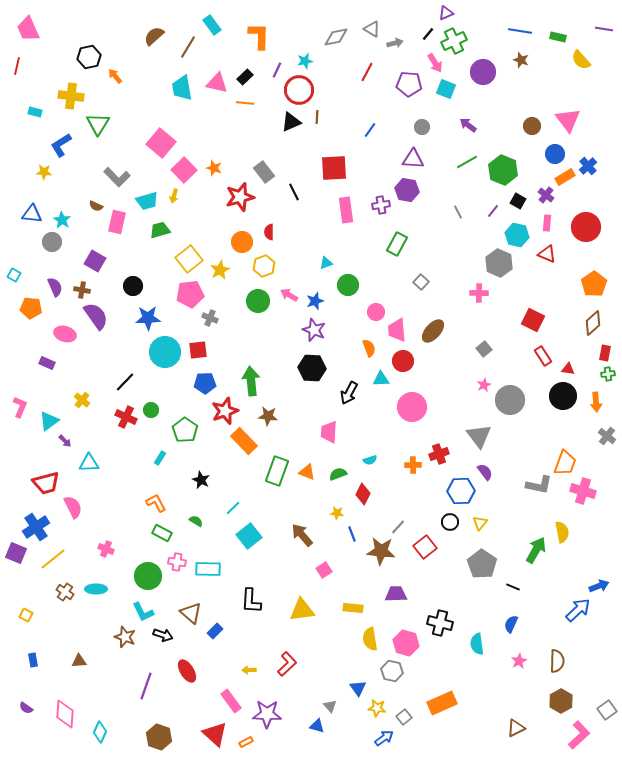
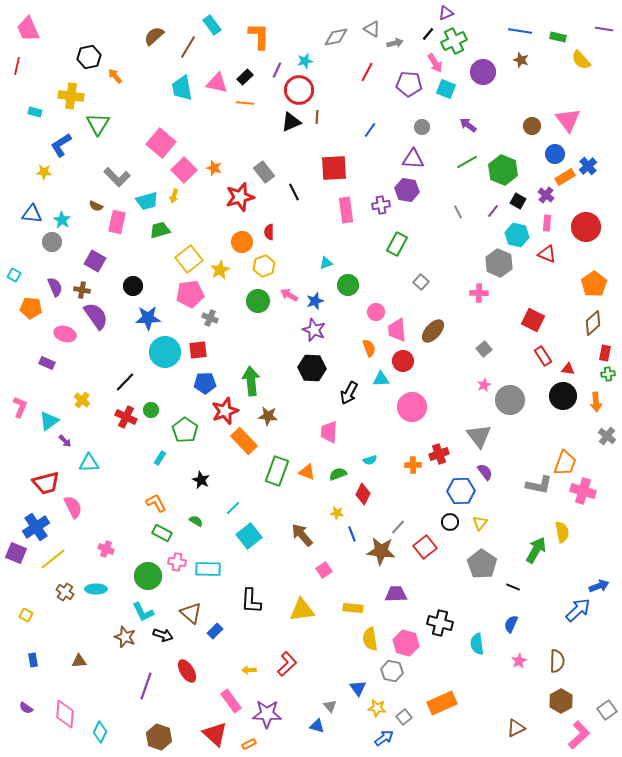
orange rectangle at (246, 742): moved 3 px right, 2 px down
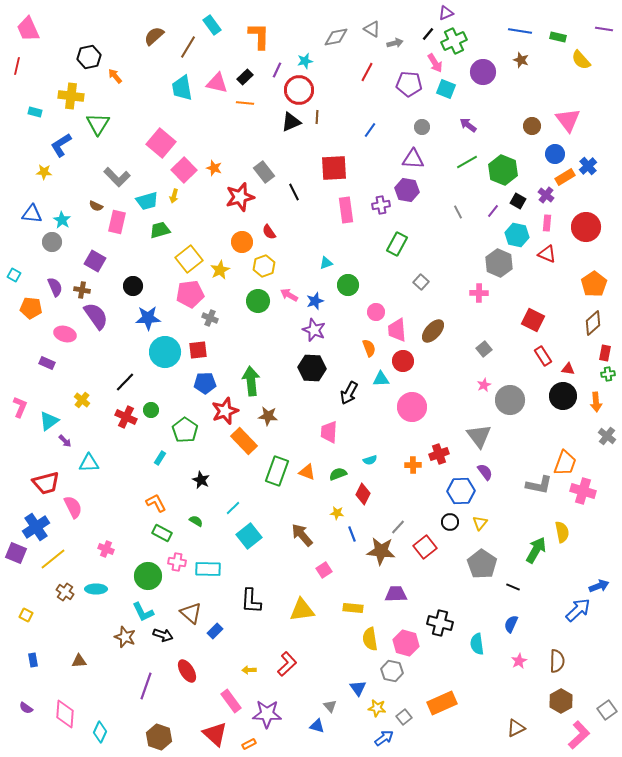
red semicircle at (269, 232): rotated 35 degrees counterclockwise
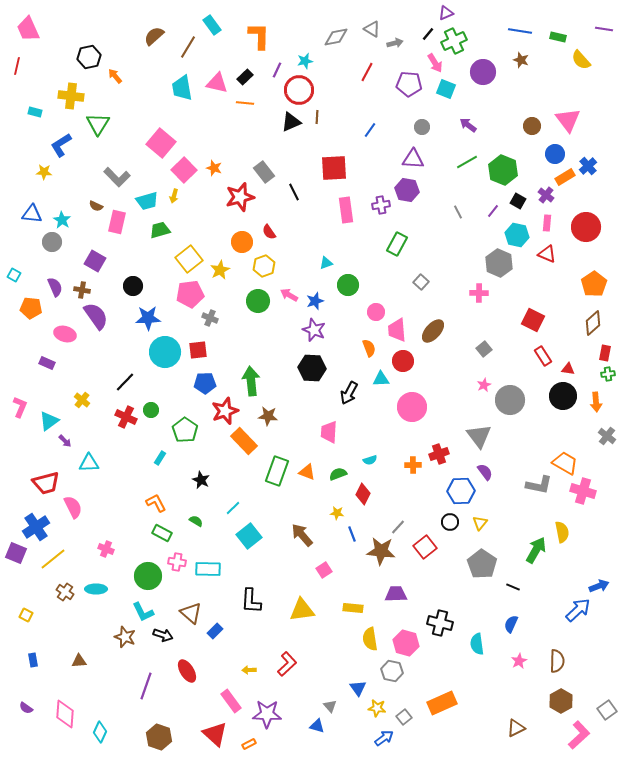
orange trapezoid at (565, 463): rotated 80 degrees counterclockwise
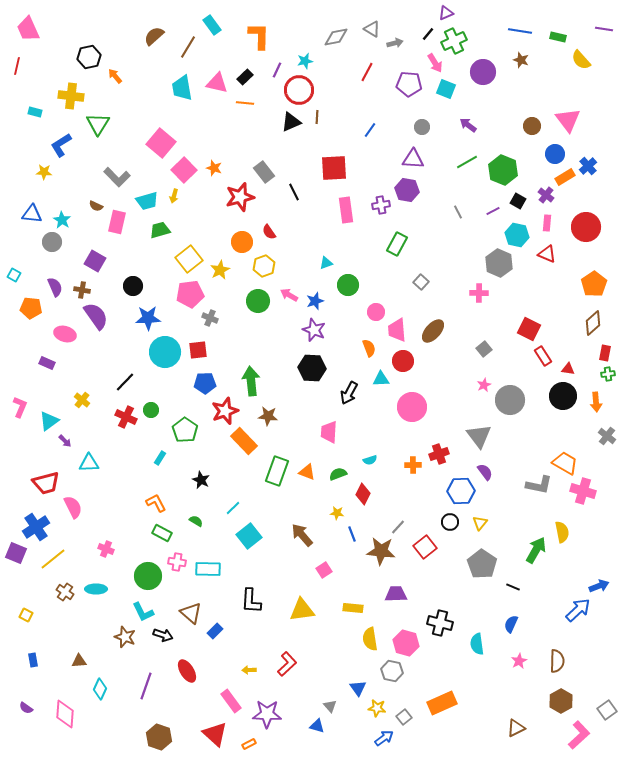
purple line at (493, 211): rotated 24 degrees clockwise
red square at (533, 320): moved 4 px left, 9 px down
cyan diamond at (100, 732): moved 43 px up
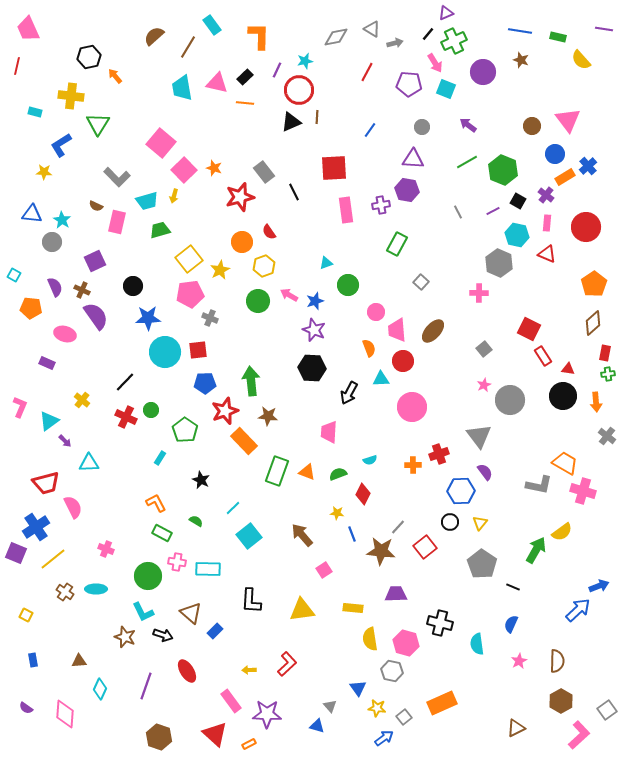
purple square at (95, 261): rotated 35 degrees clockwise
brown cross at (82, 290): rotated 14 degrees clockwise
yellow semicircle at (562, 532): rotated 65 degrees clockwise
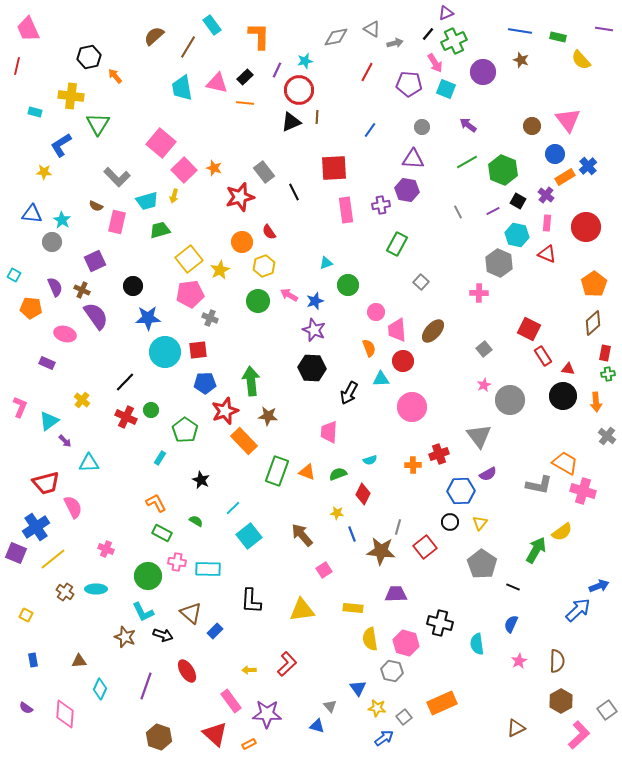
purple semicircle at (485, 472): moved 3 px right, 2 px down; rotated 96 degrees clockwise
gray line at (398, 527): rotated 28 degrees counterclockwise
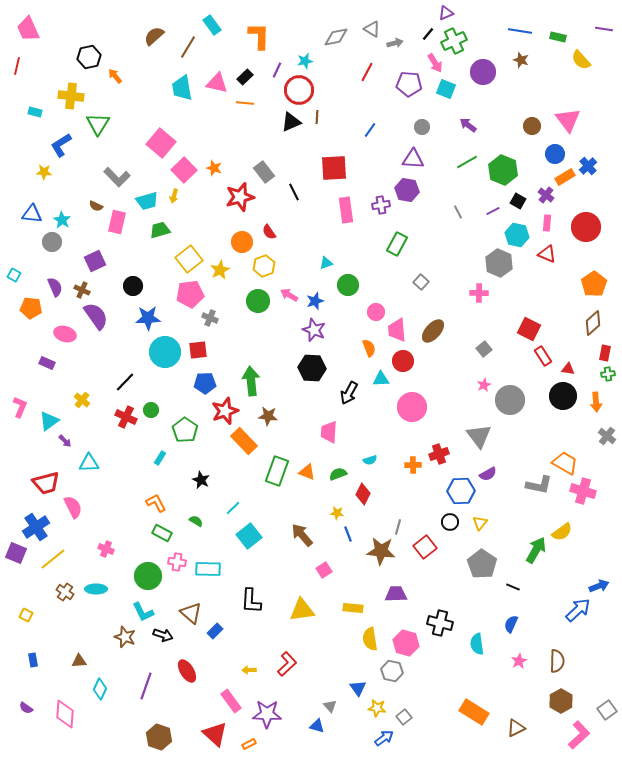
blue line at (352, 534): moved 4 px left
orange rectangle at (442, 703): moved 32 px right, 9 px down; rotated 56 degrees clockwise
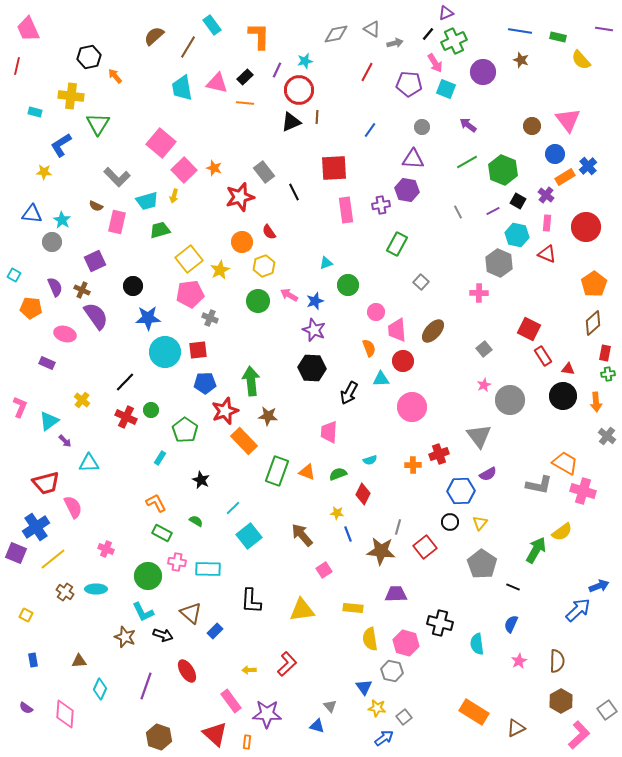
gray diamond at (336, 37): moved 3 px up
blue triangle at (358, 688): moved 6 px right, 1 px up
orange rectangle at (249, 744): moved 2 px left, 2 px up; rotated 56 degrees counterclockwise
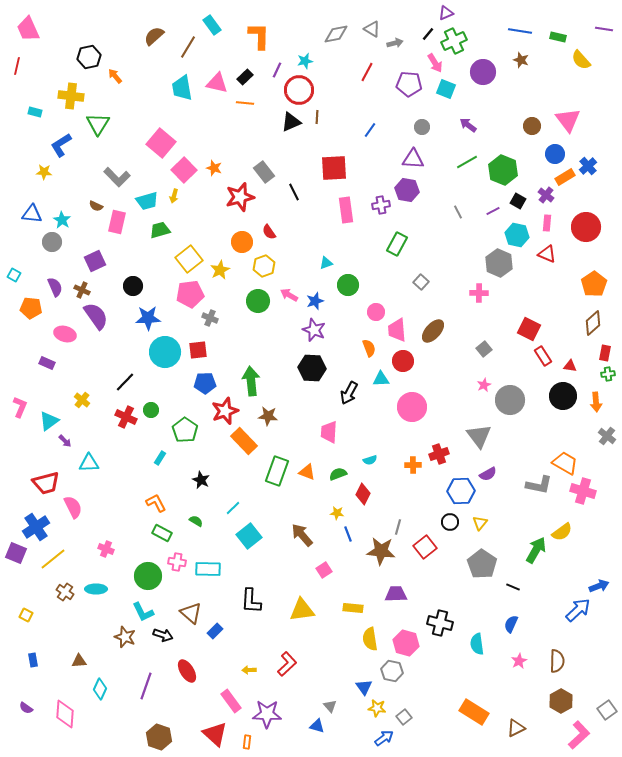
red triangle at (568, 369): moved 2 px right, 3 px up
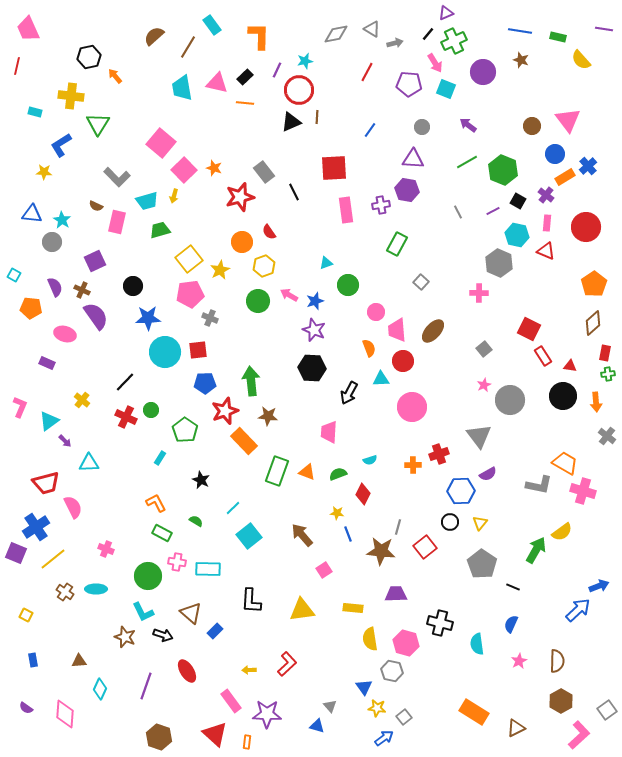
red triangle at (547, 254): moved 1 px left, 3 px up
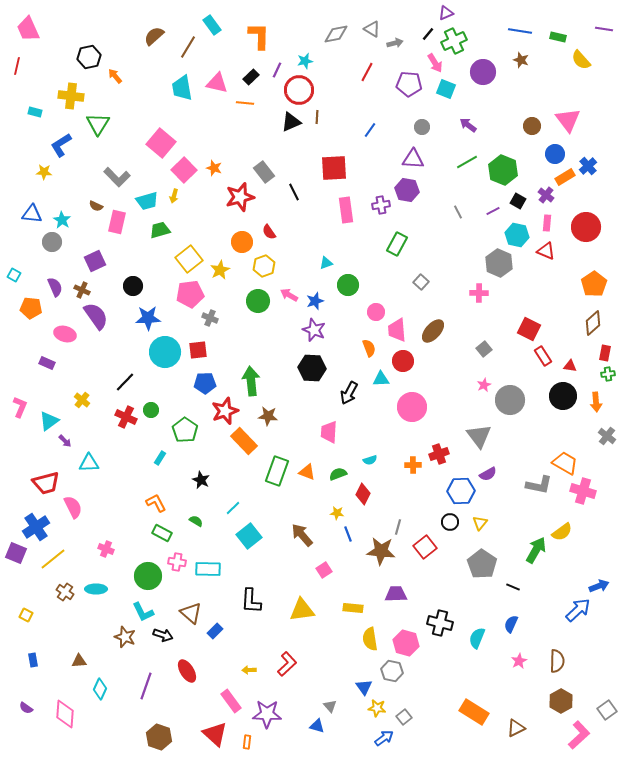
black rectangle at (245, 77): moved 6 px right
cyan semicircle at (477, 644): moved 6 px up; rotated 30 degrees clockwise
